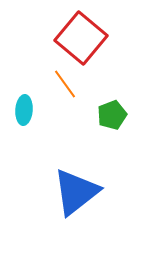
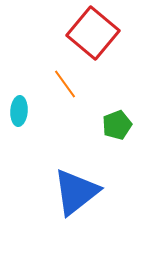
red square: moved 12 px right, 5 px up
cyan ellipse: moved 5 px left, 1 px down
green pentagon: moved 5 px right, 10 px down
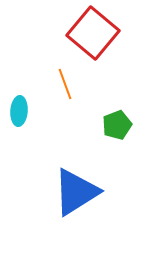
orange line: rotated 16 degrees clockwise
blue triangle: rotated 6 degrees clockwise
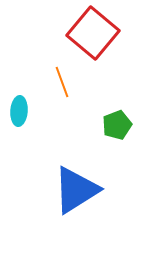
orange line: moved 3 px left, 2 px up
blue triangle: moved 2 px up
